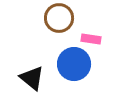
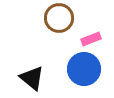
pink rectangle: rotated 30 degrees counterclockwise
blue circle: moved 10 px right, 5 px down
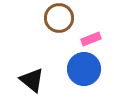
black triangle: moved 2 px down
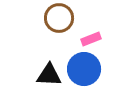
black triangle: moved 17 px right, 5 px up; rotated 36 degrees counterclockwise
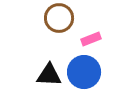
blue circle: moved 3 px down
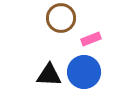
brown circle: moved 2 px right
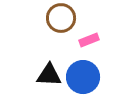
pink rectangle: moved 2 px left, 1 px down
blue circle: moved 1 px left, 5 px down
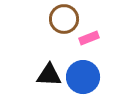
brown circle: moved 3 px right, 1 px down
pink rectangle: moved 2 px up
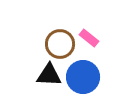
brown circle: moved 4 px left, 25 px down
pink rectangle: rotated 60 degrees clockwise
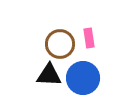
pink rectangle: rotated 42 degrees clockwise
blue circle: moved 1 px down
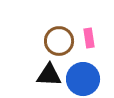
brown circle: moved 1 px left, 3 px up
blue circle: moved 1 px down
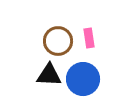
brown circle: moved 1 px left
